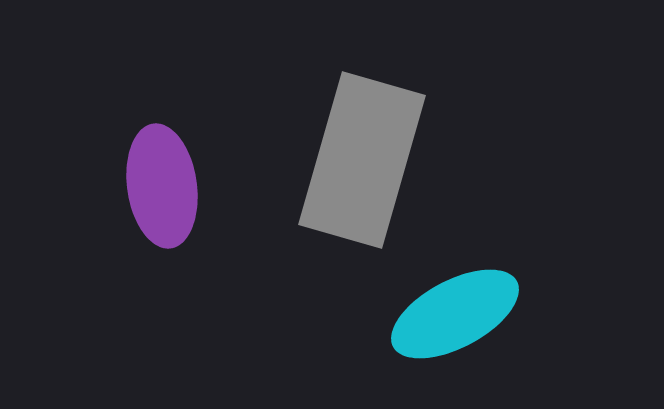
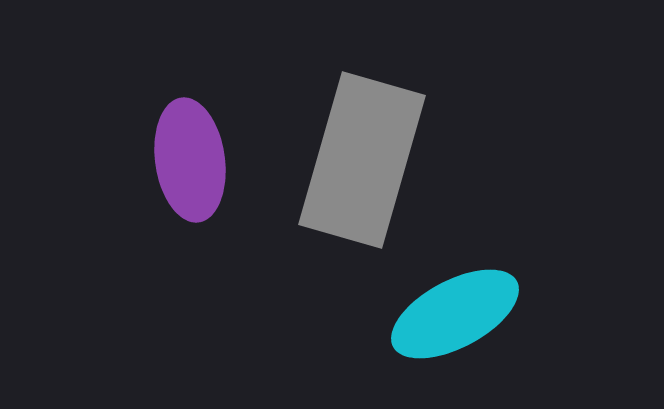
purple ellipse: moved 28 px right, 26 px up
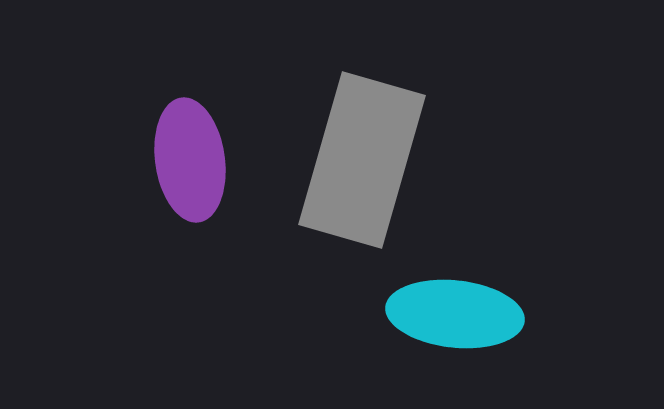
cyan ellipse: rotated 34 degrees clockwise
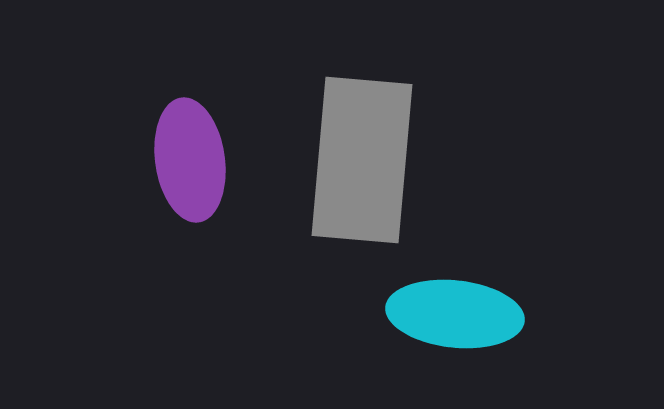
gray rectangle: rotated 11 degrees counterclockwise
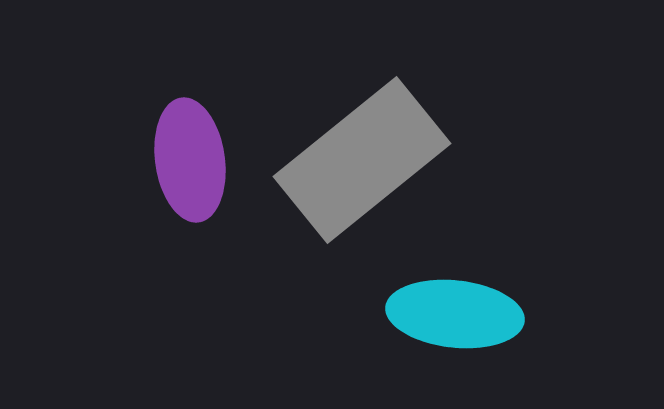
gray rectangle: rotated 46 degrees clockwise
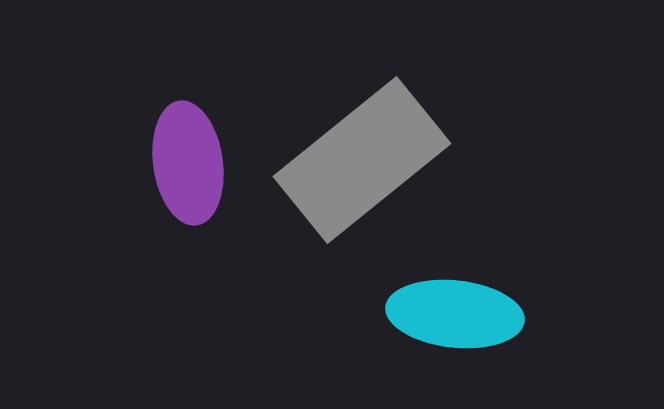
purple ellipse: moved 2 px left, 3 px down
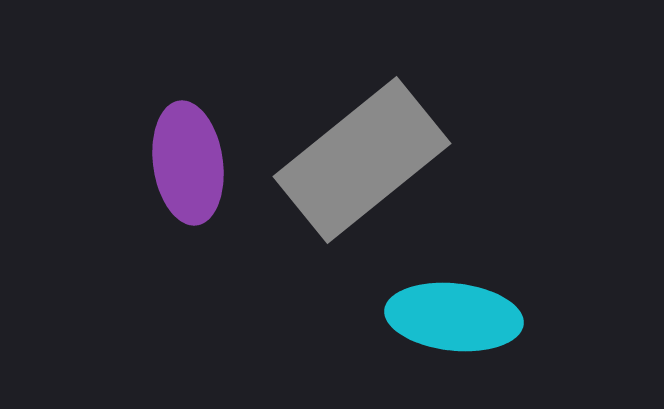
cyan ellipse: moved 1 px left, 3 px down
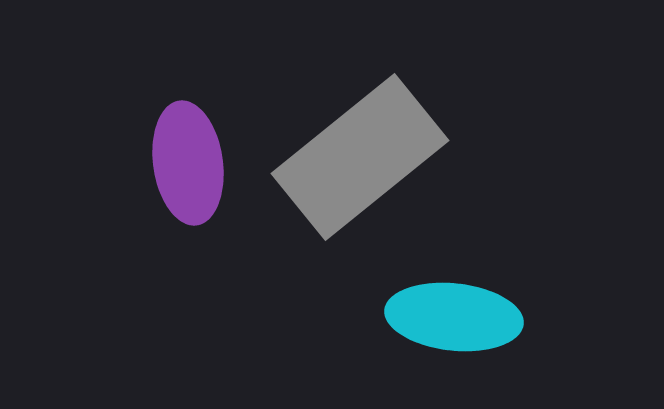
gray rectangle: moved 2 px left, 3 px up
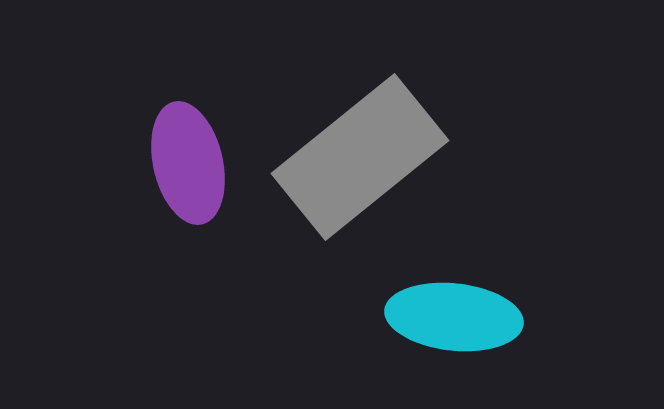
purple ellipse: rotated 5 degrees counterclockwise
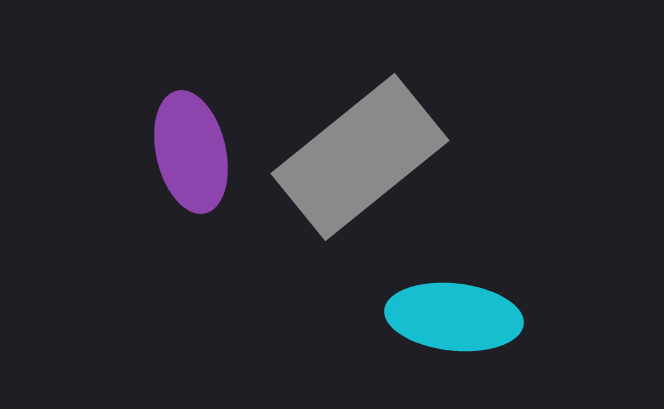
purple ellipse: moved 3 px right, 11 px up
